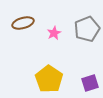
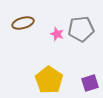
gray pentagon: moved 6 px left; rotated 15 degrees clockwise
pink star: moved 3 px right, 1 px down; rotated 24 degrees counterclockwise
yellow pentagon: moved 1 px down
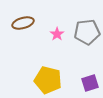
gray pentagon: moved 6 px right, 3 px down
pink star: rotated 16 degrees clockwise
yellow pentagon: moved 1 px left; rotated 20 degrees counterclockwise
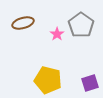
gray pentagon: moved 6 px left, 7 px up; rotated 30 degrees counterclockwise
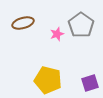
pink star: rotated 16 degrees clockwise
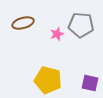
gray pentagon: rotated 30 degrees counterclockwise
purple square: rotated 30 degrees clockwise
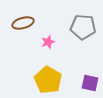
gray pentagon: moved 2 px right, 2 px down
pink star: moved 9 px left, 8 px down
yellow pentagon: rotated 16 degrees clockwise
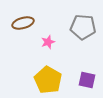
purple square: moved 3 px left, 3 px up
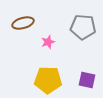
yellow pentagon: rotated 28 degrees counterclockwise
